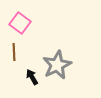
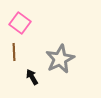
gray star: moved 3 px right, 6 px up
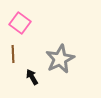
brown line: moved 1 px left, 2 px down
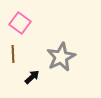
gray star: moved 1 px right, 2 px up
black arrow: rotated 77 degrees clockwise
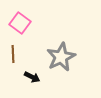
black arrow: rotated 70 degrees clockwise
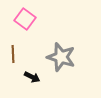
pink square: moved 5 px right, 4 px up
gray star: rotated 28 degrees counterclockwise
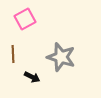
pink square: rotated 25 degrees clockwise
